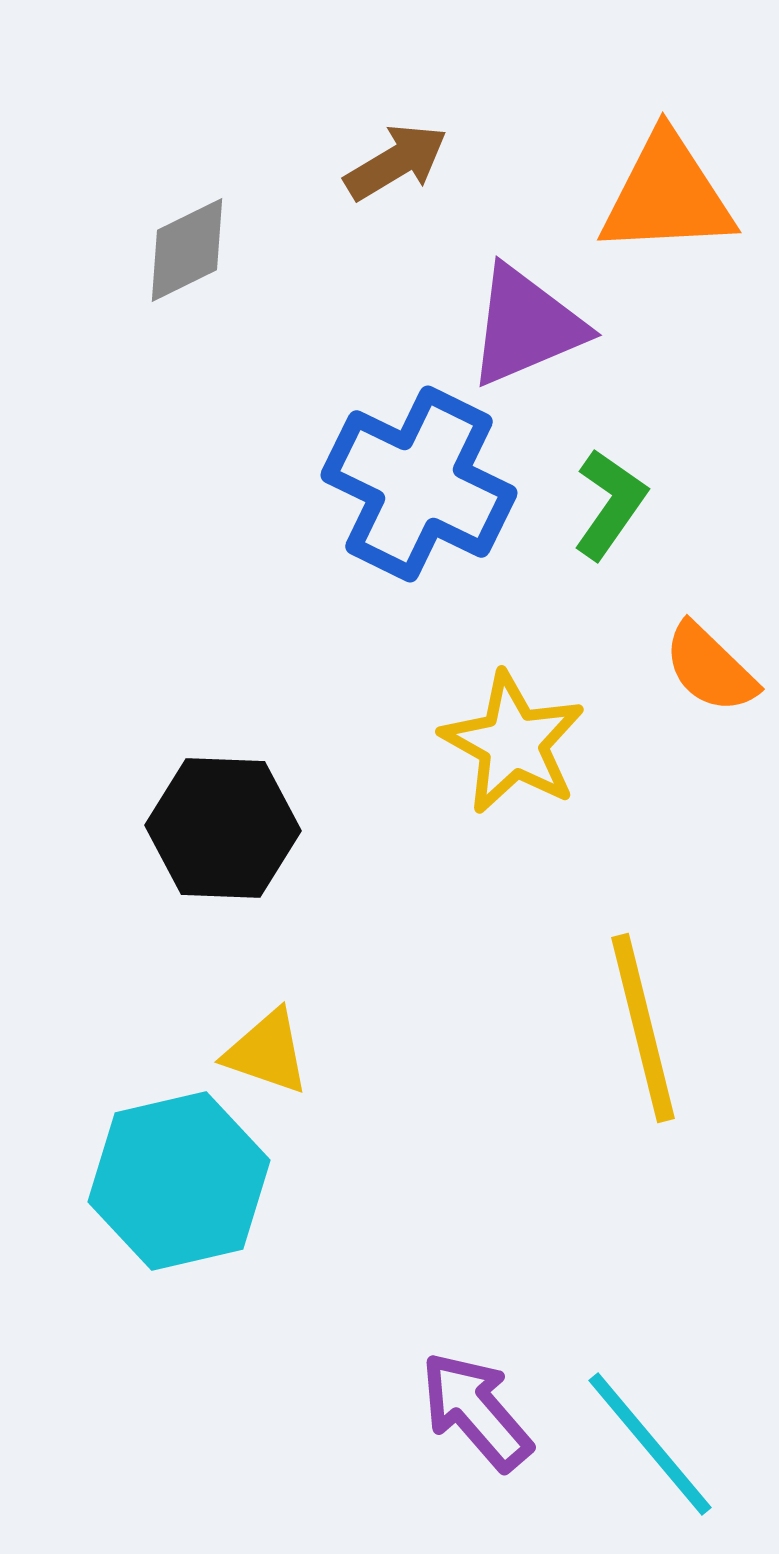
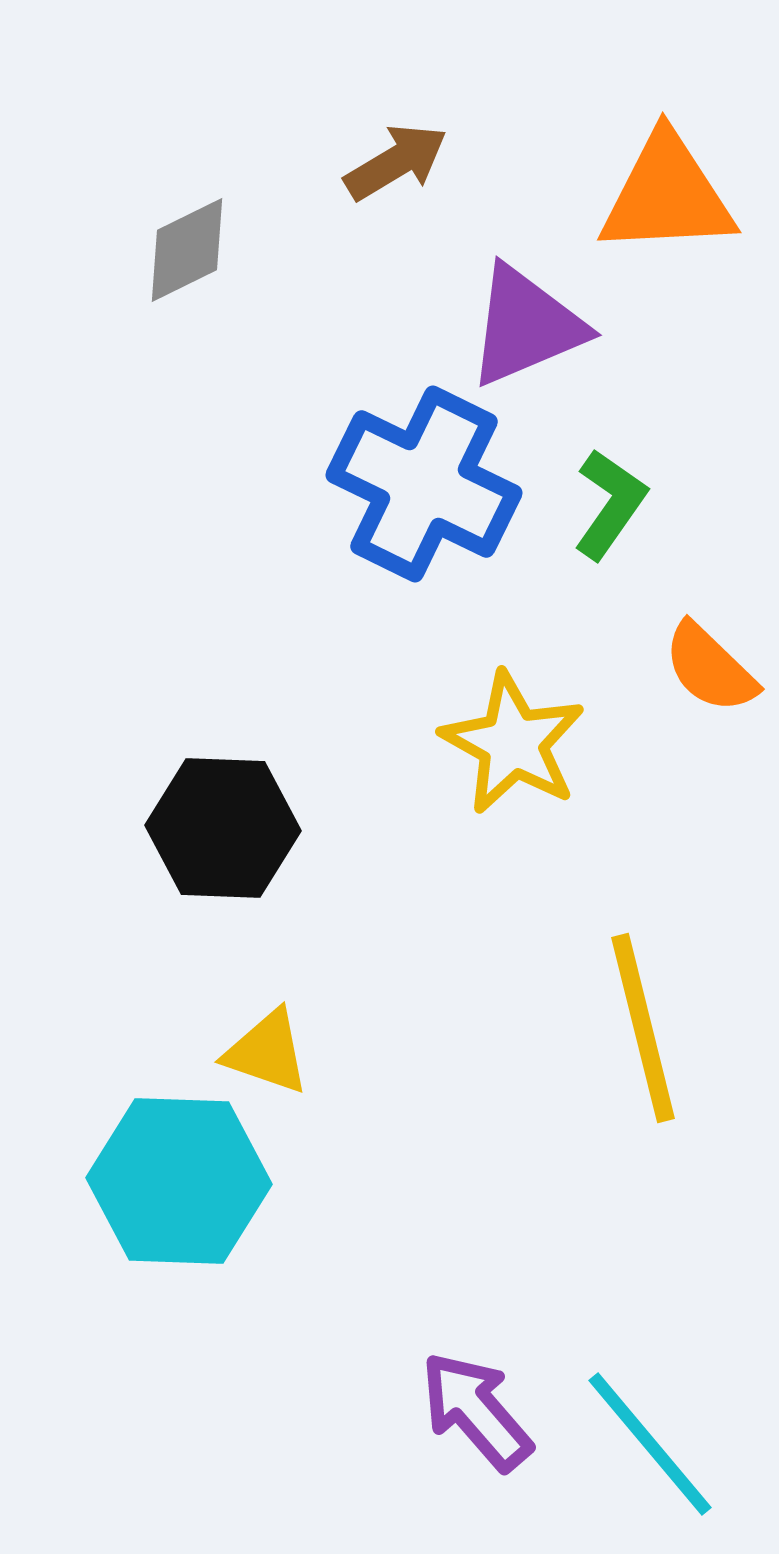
blue cross: moved 5 px right
cyan hexagon: rotated 15 degrees clockwise
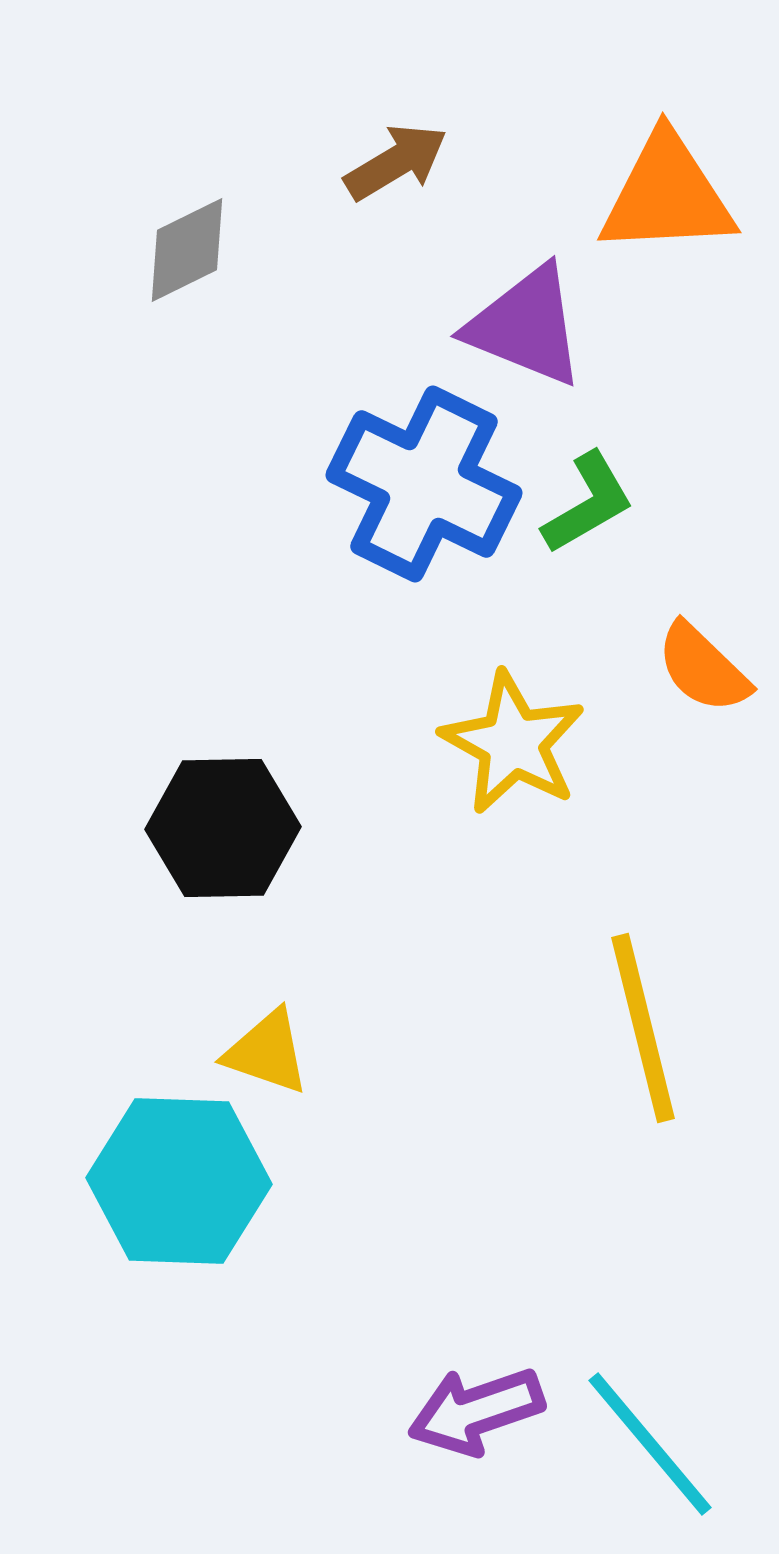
purple triangle: rotated 45 degrees clockwise
green L-shape: moved 22 px left, 1 px up; rotated 25 degrees clockwise
orange semicircle: moved 7 px left
black hexagon: rotated 3 degrees counterclockwise
purple arrow: rotated 68 degrees counterclockwise
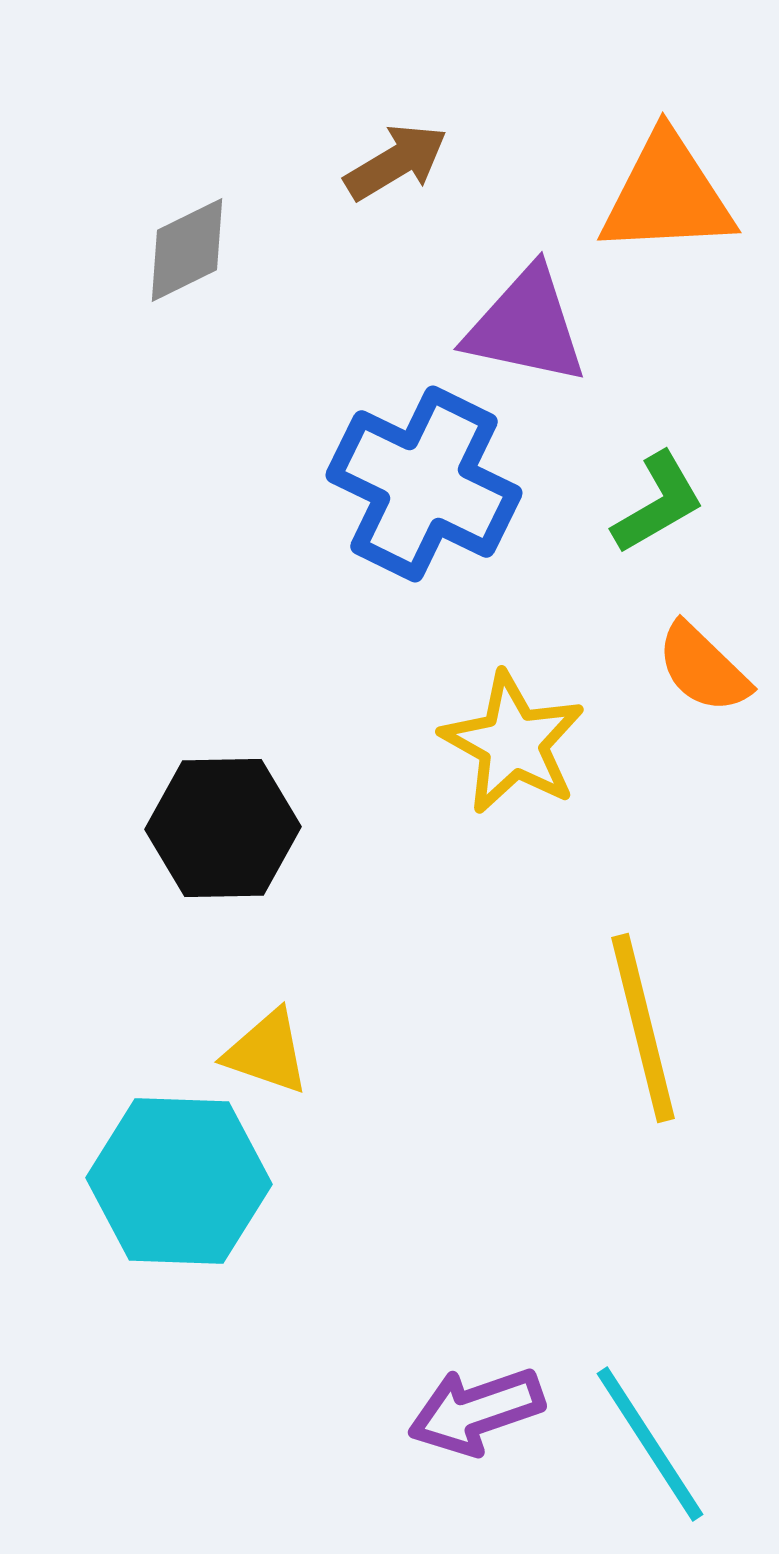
purple triangle: rotated 10 degrees counterclockwise
green L-shape: moved 70 px right
cyan line: rotated 7 degrees clockwise
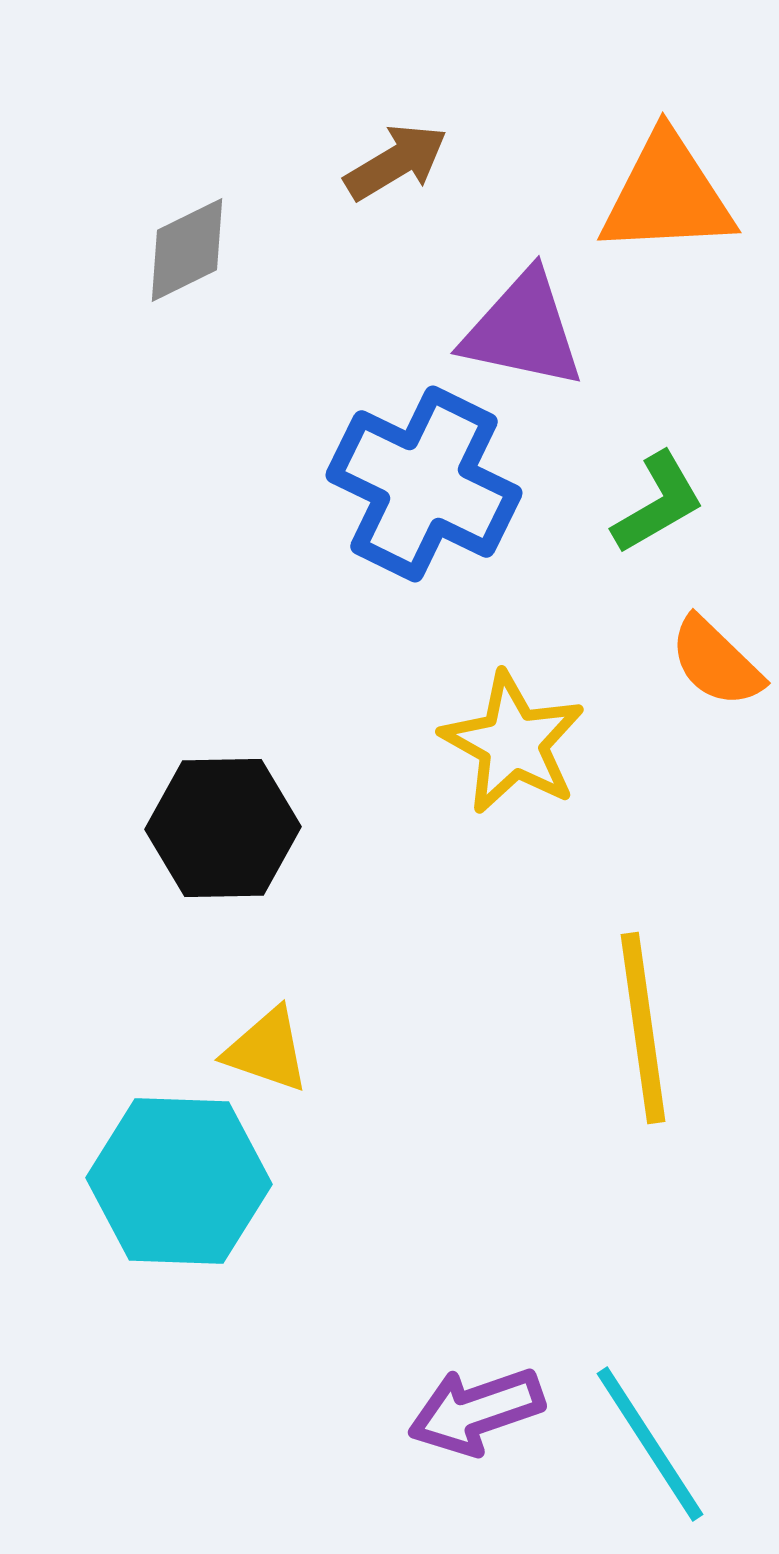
purple triangle: moved 3 px left, 4 px down
orange semicircle: moved 13 px right, 6 px up
yellow line: rotated 6 degrees clockwise
yellow triangle: moved 2 px up
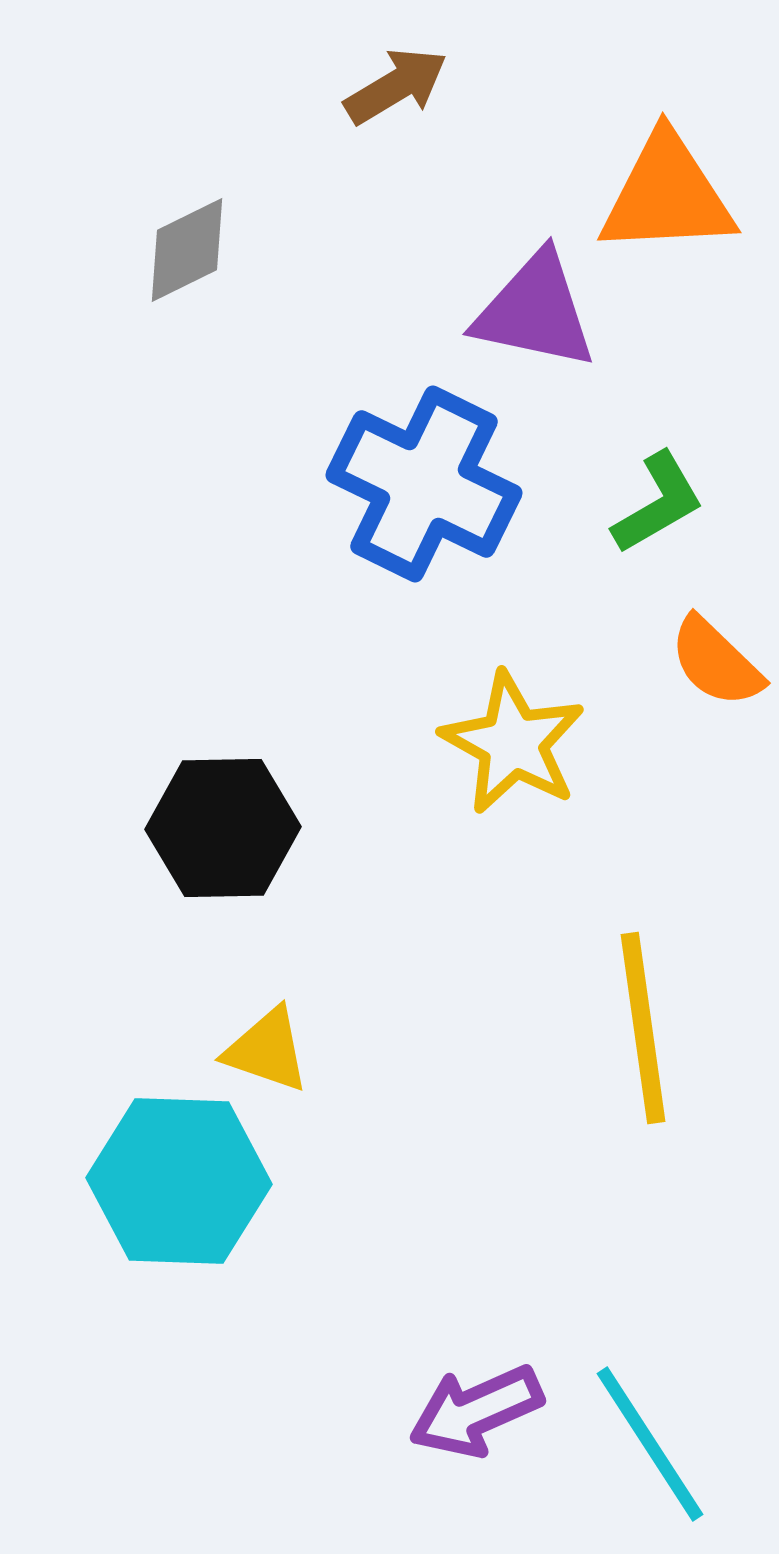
brown arrow: moved 76 px up
purple triangle: moved 12 px right, 19 px up
purple arrow: rotated 5 degrees counterclockwise
